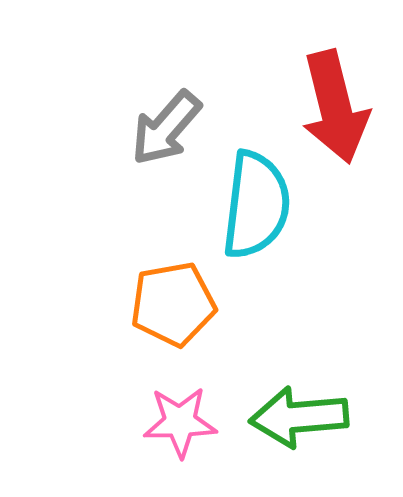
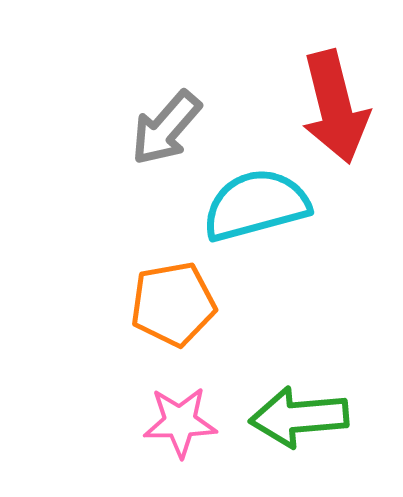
cyan semicircle: rotated 112 degrees counterclockwise
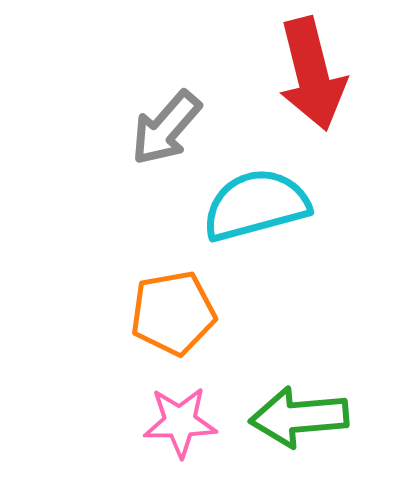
red arrow: moved 23 px left, 33 px up
orange pentagon: moved 9 px down
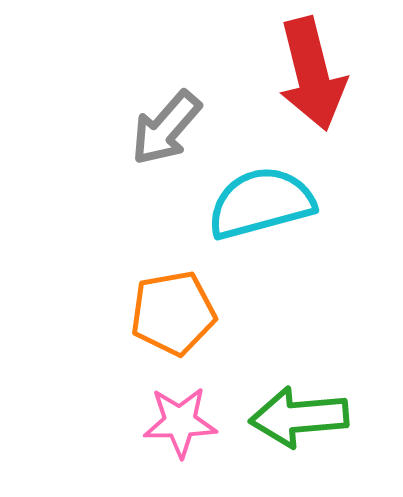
cyan semicircle: moved 5 px right, 2 px up
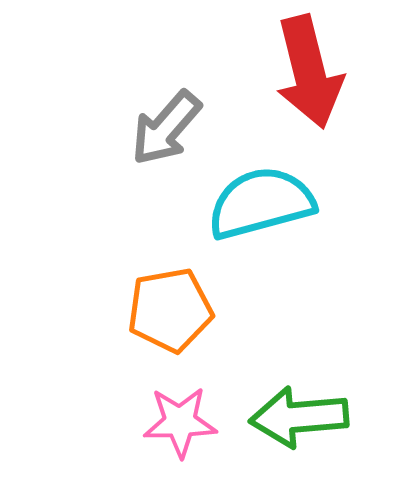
red arrow: moved 3 px left, 2 px up
orange pentagon: moved 3 px left, 3 px up
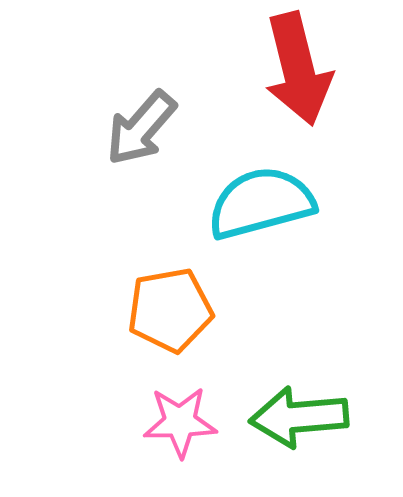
red arrow: moved 11 px left, 3 px up
gray arrow: moved 25 px left
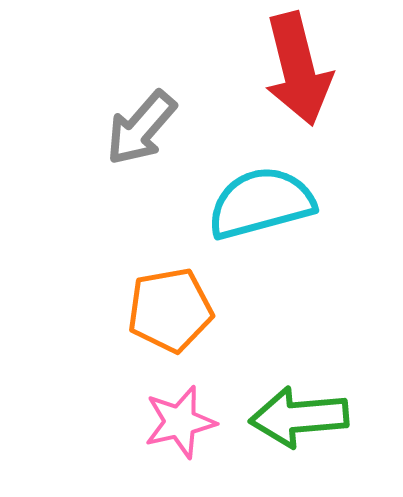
pink star: rotated 12 degrees counterclockwise
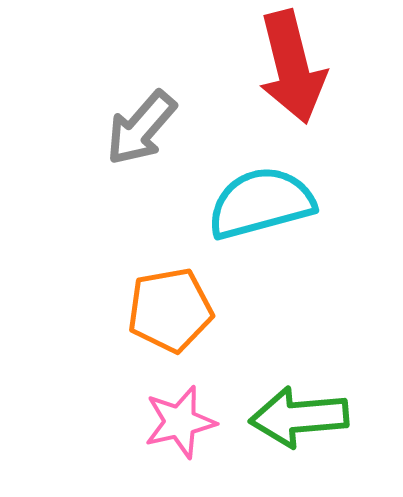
red arrow: moved 6 px left, 2 px up
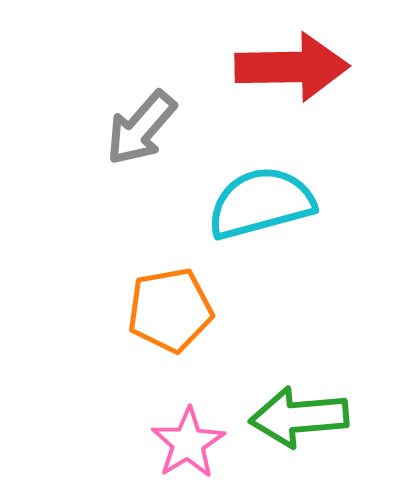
red arrow: rotated 77 degrees counterclockwise
pink star: moved 8 px right, 21 px down; rotated 18 degrees counterclockwise
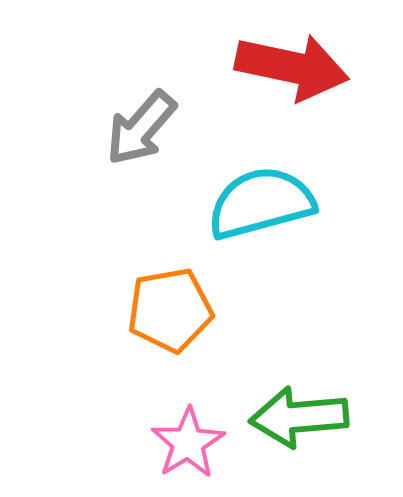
red arrow: rotated 13 degrees clockwise
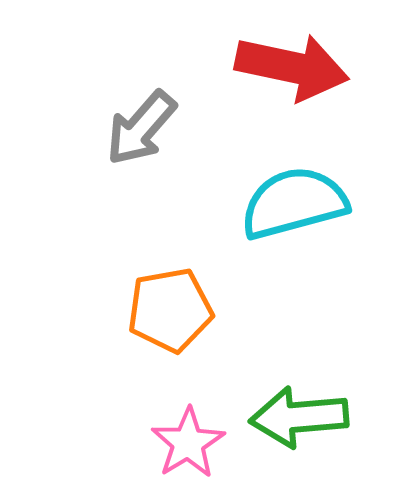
cyan semicircle: moved 33 px right
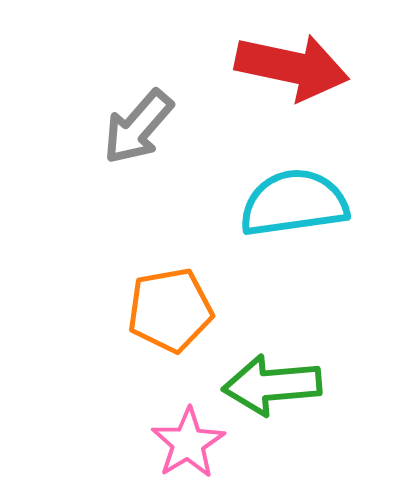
gray arrow: moved 3 px left, 1 px up
cyan semicircle: rotated 7 degrees clockwise
green arrow: moved 27 px left, 32 px up
